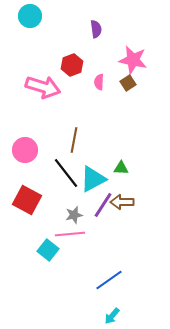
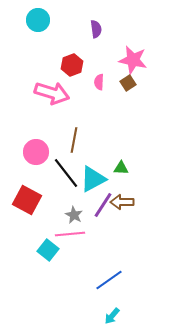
cyan circle: moved 8 px right, 4 px down
pink arrow: moved 9 px right, 6 px down
pink circle: moved 11 px right, 2 px down
gray star: rotated 30 degrees counterclockwise
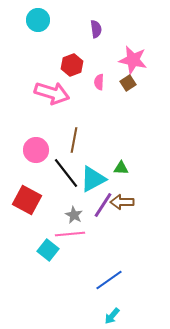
pink circle: moved 2 px up
